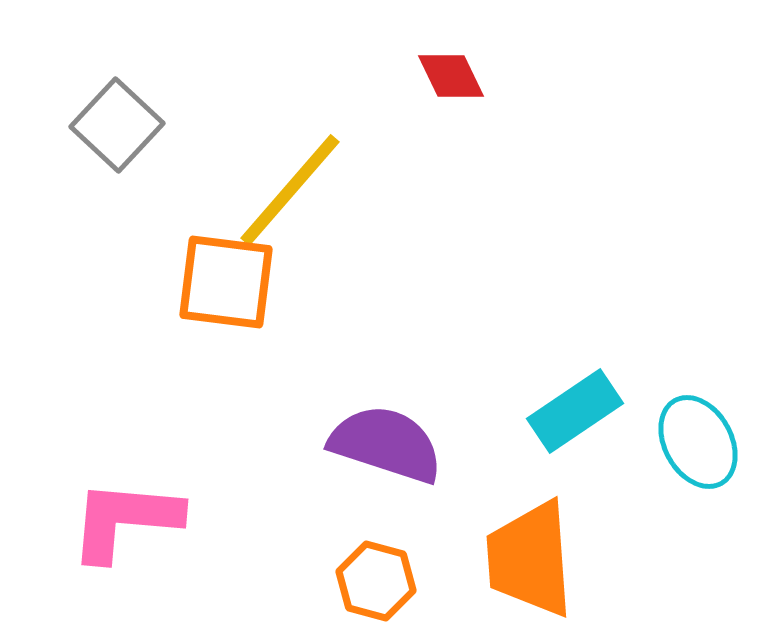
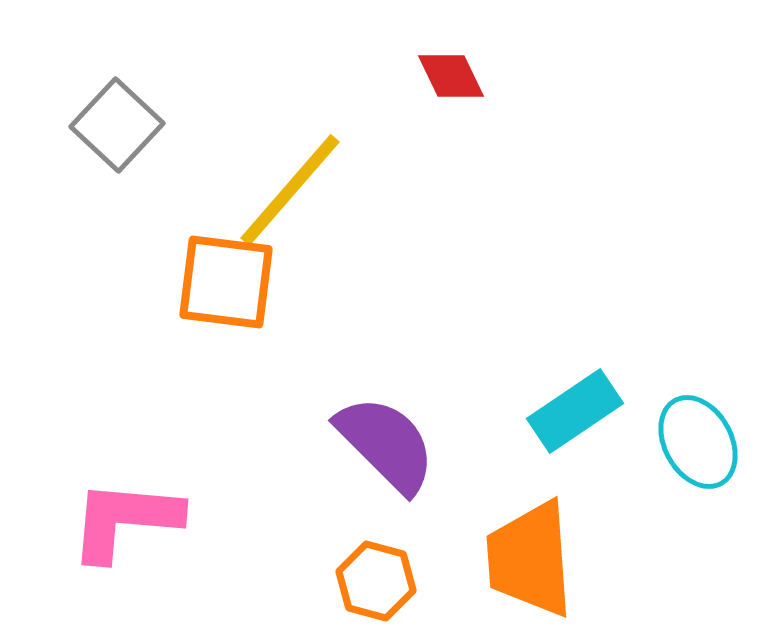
purple semicircle: rotated 27 degrees clockwise
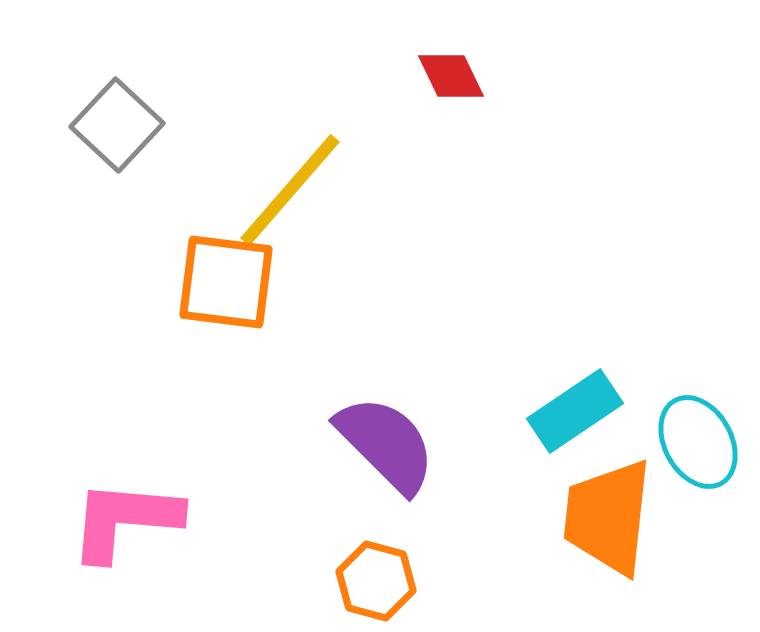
orange trapezoid: moved 78 px right, 42 px up; rotated 10 degrees clockwise
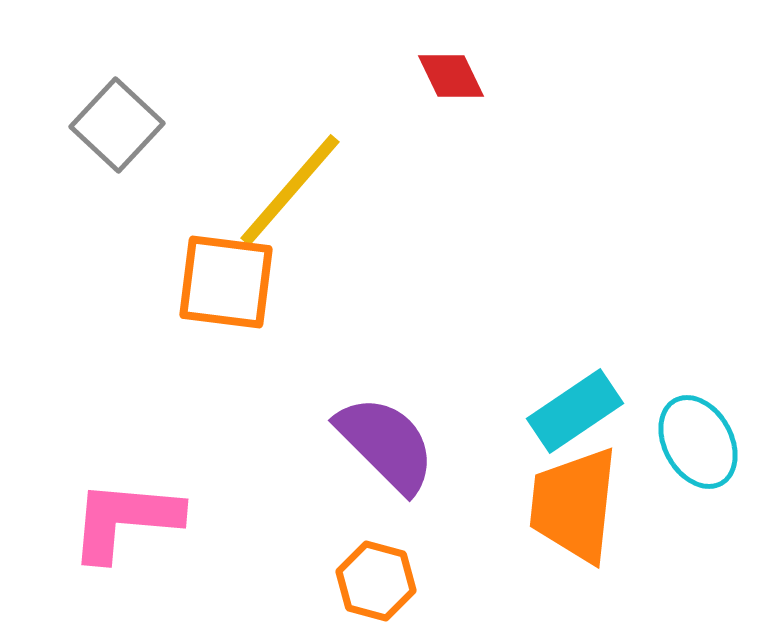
orange trapezoid: moved 34 px left, 12 px up
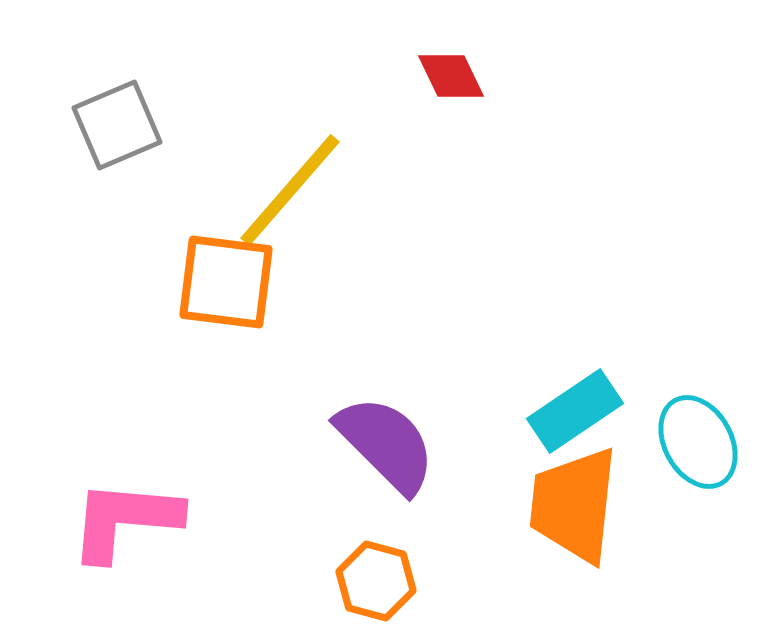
gray square: rotated 24 degrees clockwise
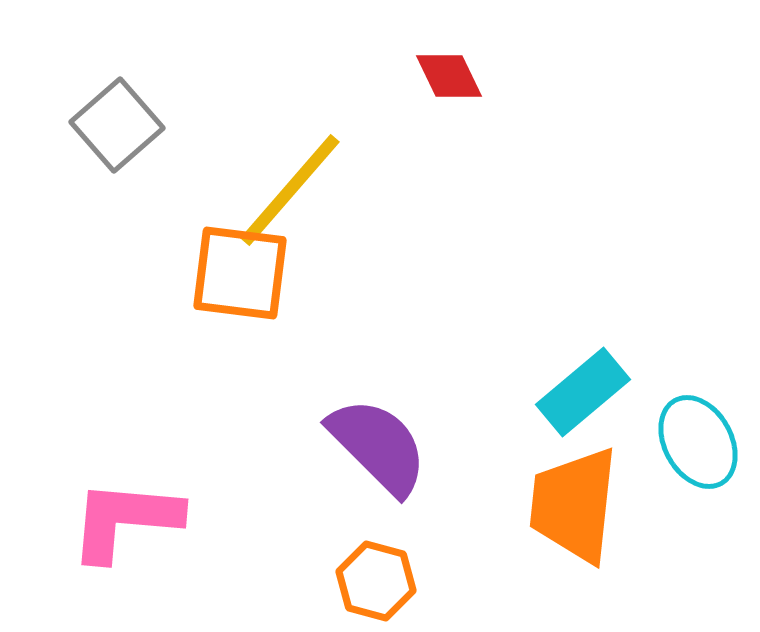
red diamond: moved 2 px left
gray square: rotated 18 degrees counterclockwise
orange square: moved 14 px right, 9 px up
cyan rectangle: moved 8 px right, 19 px up; rotated 6 degrees counterclockwise
purple semicircle: moved 8 px left, 2 px down
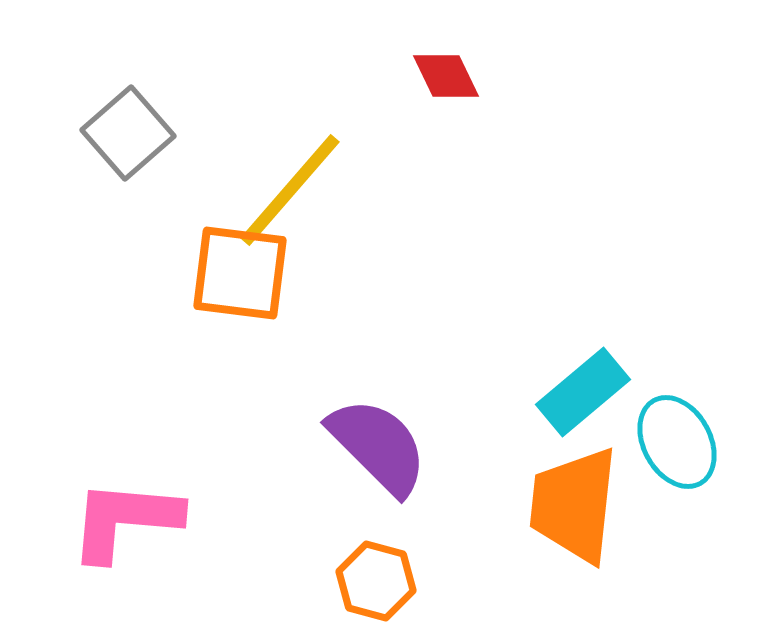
red diamond: moved 3 px left
gray square: moved 11 px right, 8 px down
cyan ellipse: moved 21 px left
